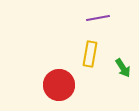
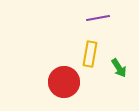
green arrow: moved 4 px left
red circle: moved 5 px right, 3 px up
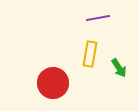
red circle: moved 11 px left, 1 px down
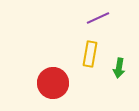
purple line: rotated 15 degrees counterclockwise
green arrow: rotated 42 degrees clockwise
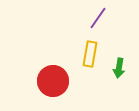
purple line: rotated 30 degrees counterclockwise
red circle: moved 2 px up
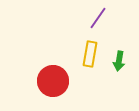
green arrow: moved 7 px up
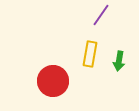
purple line: moved 3 px right, 3 px up
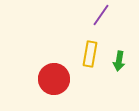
red circle: moved 1 px right, 2 px up
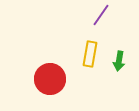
red circle: moved 4 px left
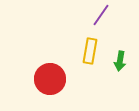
yellow rectangle: moved 3 px up
green arrow: moved 1 px right
